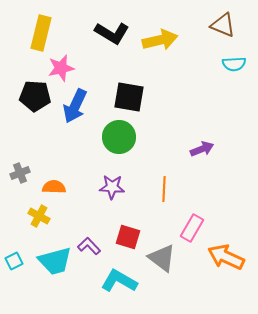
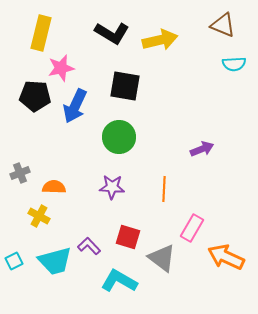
black square: moved 4 px left, 11 px up
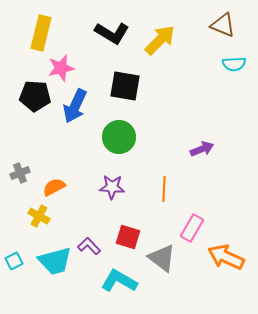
yellow arrow: rotated 32 degrees counterclockwise
orange semicircle: rotated 30 degrees counterclockwise
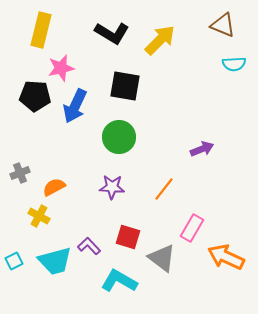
yellow rectangle: moved 3 px up
orange line: rotated 35 degrees clockwise
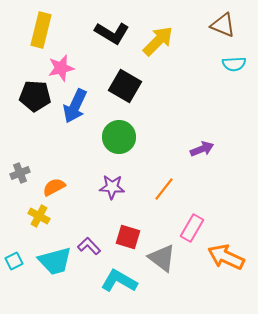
yellow arrow: moved 2 px left, 1 px down
black square: rotated 20 degrees clockwise
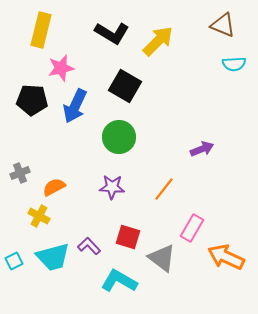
black pentagon: moved 3 px left, 4 px down
cyan trapezoid: moved 2 px left, 4 px up
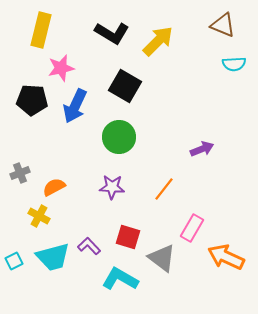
cyan L-shape: moved 1 px right, 2 px up
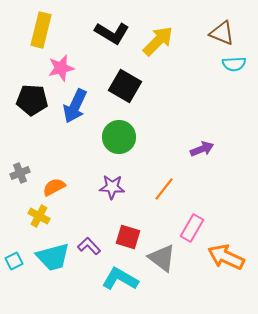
brown triangle: moved 1 px left, 8 px down
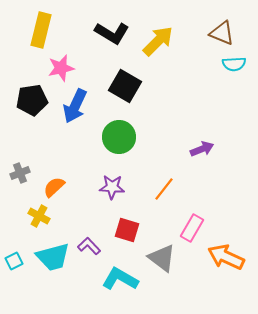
black pentagon: rotated 12 degrees counterclockwise
orange semicircle: rotated 15 degrees counterclockwise
red square: moved 1 px left, 7 px up
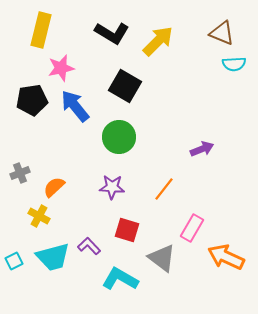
blue arrow: rotated 116 degrees clockwise
